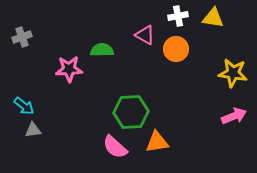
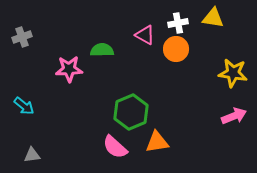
white cross: moved 7 px down
green hexagon: rotated 20 degrees counterclockwise
gray triangle: moved 1 px left, 25 px down
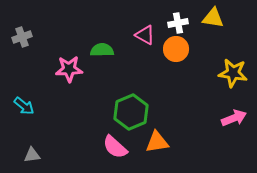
pink arrow: moved 2 px down
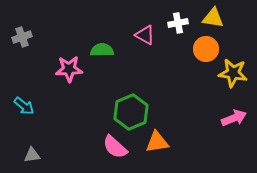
orange circle: moved 30 px right
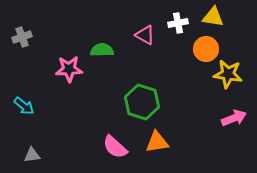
yellow triangle: moved 1 px up
yellow star: moved 5 px left, 1 px down
green hexagon: moved 11 px right, 10 px up; rotated 20 degrees counterclockwise
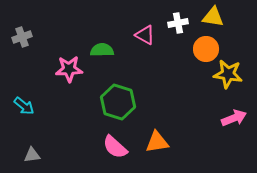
green hexagon: moved 24 px left
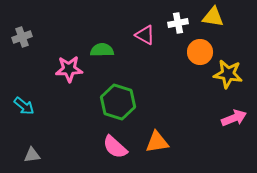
orange circle: moved 6 px left, 3 px down
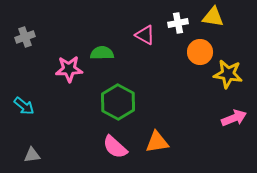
gray cross: moved 3 px right
green semicircle: moved 3 px down
green hexagon: rotated 12 degrees clockwise
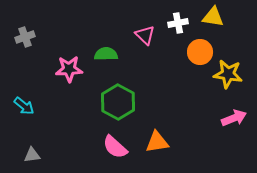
pink triangle: rotated 15 degrees clockwise
green semicircle: moved 4 px right, 1 px down
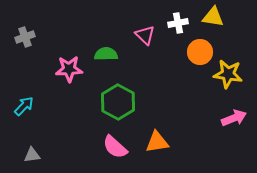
cyan arrow: rotated 85 degrees counterclockwise
